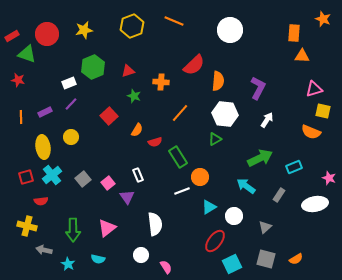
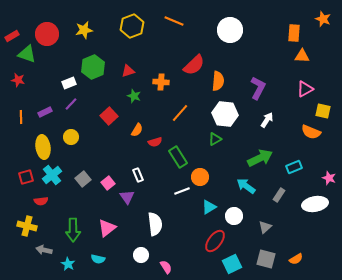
pink triangle at (314, 89): moved 9 px left; rotated 12 degrees counterclockwise
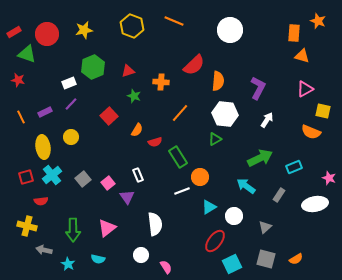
orange star at (323, 19): moved 5 px left, 2 px down
yellow hexagon at (132, 26): rotated 20 degrees counterclockwise
red rectangle at (12, 36): moved 2 px right, 4 px up
orange triangle at (302, 56): rotated 14 degrees clockwise
orange line at (21, 117): rotated 24 degrees counterclockwise
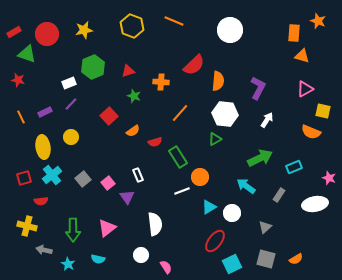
orange semicircle at (137, 130): moved 4 px left, 1 px down; rotated 24 degrees clockwise
red square at (26, 177): moved 2 px left, 1 px down
white circle at (234, 216): moved 2 px left, 3 px up
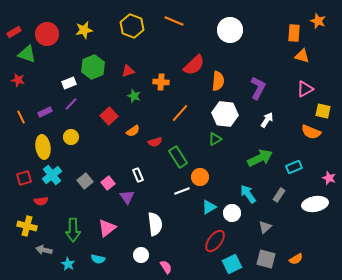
gray square at (83, 179): moved 2 px right, 2 px down
cyan arrow at (246, 186): moved 2 px right, 8 px down; rotated 18 degrees clockwise
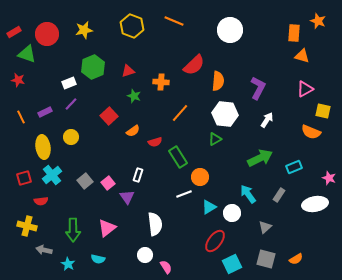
white rectangle at (138, 175): rotated 40 degrees clockwise
white line at (182, 191): moved 2 px right, 3 px down
white circle at (141, 255): moved 4 px right
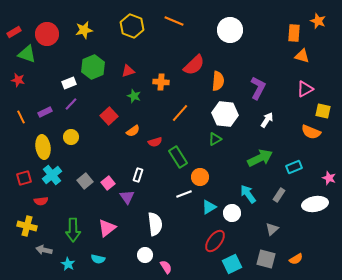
gray triangle at (265, 227): moved 7 px right, 2 px down
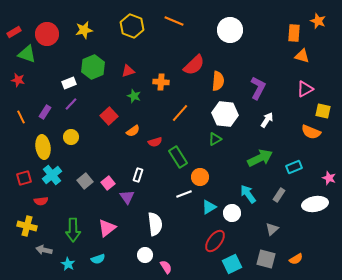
purple rectangle at (45, 112): rotated 32 degrees counterclockwise
cyan semicircle at (98, 259): rotated 32 degrees counterclockwise
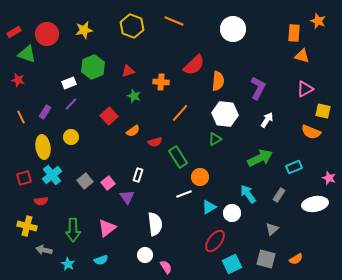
white circle at (230, 30): moved 3 px right, 1 px up
cyan semicircle at (98, 259): moved 3 px right, 1 px down
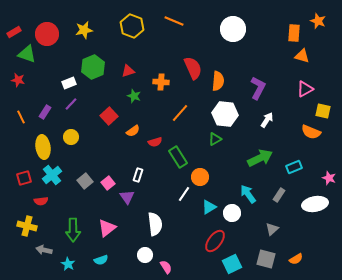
red semicircle at (194, 65): moved 1 px left, 3 px down; rotated 70 degrees counterclockwise
white line at (184, 194): rotated 35 degrees counterclockwise
